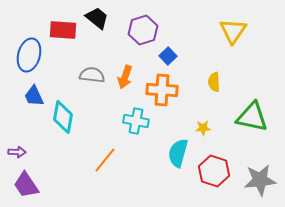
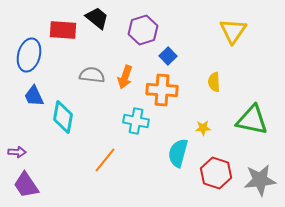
green triangle: moved 3 px down
red hexagon: moved 2 px right, 2 px down
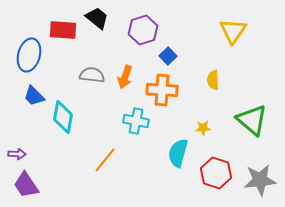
yellow semicircle: moved 1 px left, 2 px up
blue trapezoid: rotated 20 degrees counterclockwise
green triangle: rotated 28 degrees clockwise
purple arrow: moved 2 px down
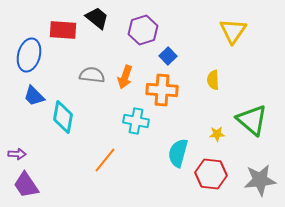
yellow star: moved 14 px right, 6 px down
red hexagon: moved 5 px left, 1 px down; rotated 12 degrees counterclockwise
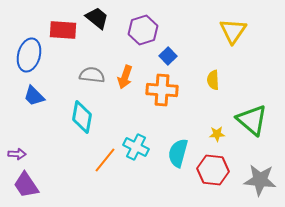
cyan diamond: moved 19 px right
cyan cross: moved 26 px down; rotated 15 degrees clockwise
red hexagon: moved 2 px right, 4 px up
gray star: rotated 12 degrees clockwise
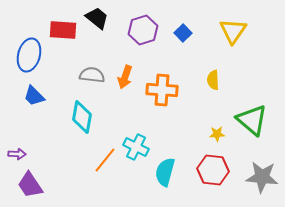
blue square: moved 15 px right, 23 px up
cyan semicircle: moved 13 px left, 19 px down
gray star: moved 2 px right, 3 px up
purple trapezoid: moved 4 px right
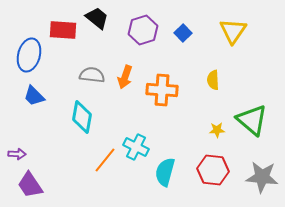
yellow star: moved 4 px up
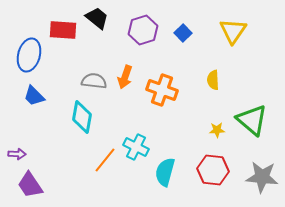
gray semicircle: moved 2 px right, 6 px down
orange cross: rotated 16 degrees clockwise
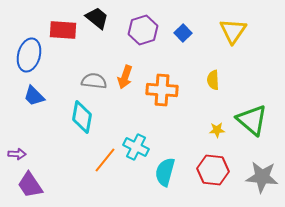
orange cross: rotated 16 degrees counterclockwise
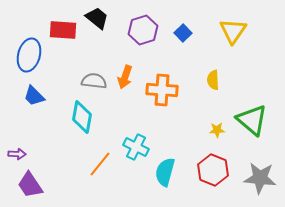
orange line: moved 5 px left, 4 px down
red hexagon: rotated 16 degrees clockwise
gray star: moved 2 px left, 1 px down
